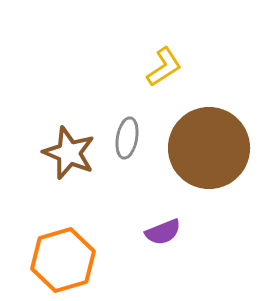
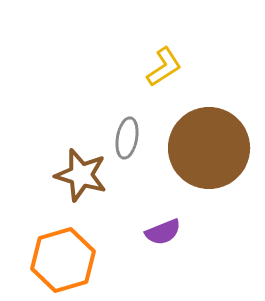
brown star: moved 12 px right, 22 px down; rotated 6 degrees counterclockwise
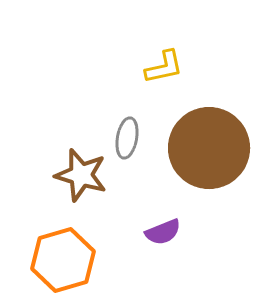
yellow L-shape: rotated 21 degrees clockwise
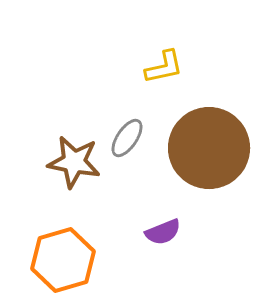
gray ellipse: rotated 24 degrees clockwise
brown star: moved 7 px left, 13 px up; rotated 6 degrees counterclockwise
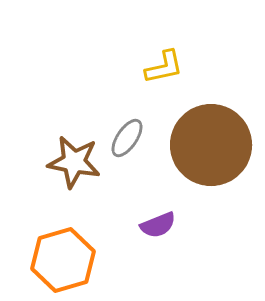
brown circle: moved 2 px right, 3 px up
purple semicircle: moved 5 px left, 7 px up
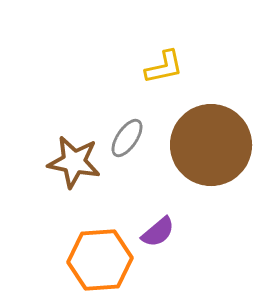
purple semicircle: moved 7 px down; rotated 18 degrees counterclockwise
orange hexagon: moved 37 px right; rotated 12 degrees clockwise
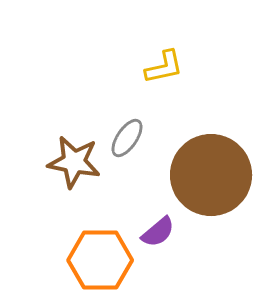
brown circle: moved 30 px down
orange hexagon: rotated 4 degrees clockwise
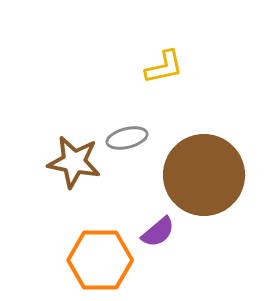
gray ellipse: rotated 42 degrees clockwise
brown circle: moved 7 px left
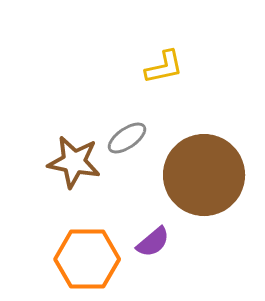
gray ellipse: rotated 21 degrees counterclockwise
purple semicircle: moved 5 px left, 10 px down
orange hexagon: moved 13 px left, 1 px up
